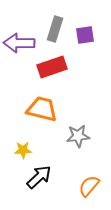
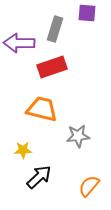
purple square: moved 2 px right, 22 px up; rotated 12 degrees clockwise
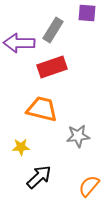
gray rectangle: moved 2 px left, 1 px down; rotated 15 degrees clockwise
yellow star: moved 2 px left, 3 px up
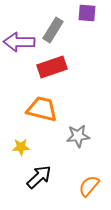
purple arrow: moved 1 px up
